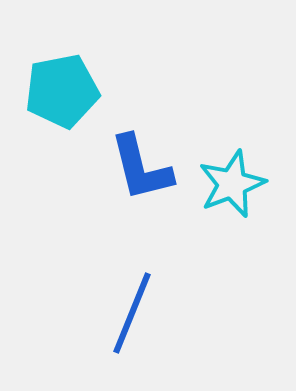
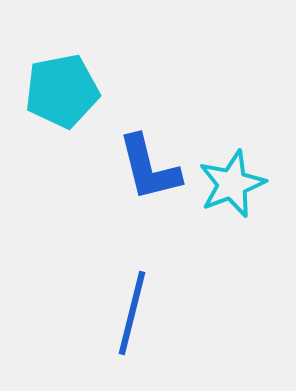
blue L-shape: moved 8 px right
blue line: rotated 8 degrees counterclockwise
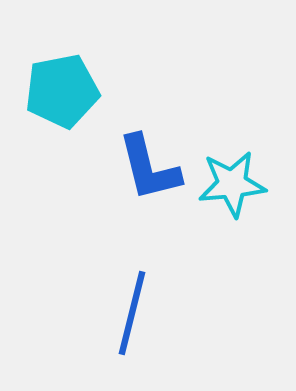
cyan star: rotated 16 degrees clockwise
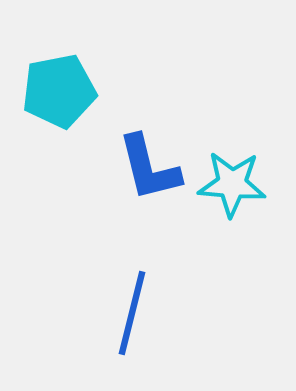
cyan pentagon: moved 3 px left
cyan star: rotated 10 degrees clockwise
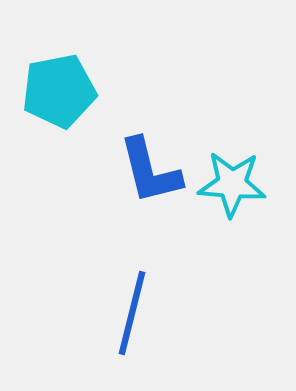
blue L-shape: moved 1 px right, 3 px down
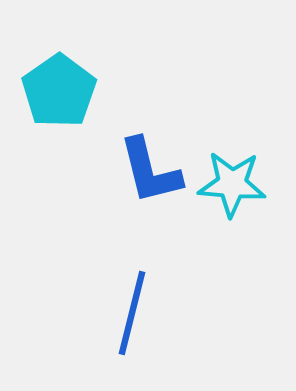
cyan pentagon: rotated 24 degrees counterclockwise
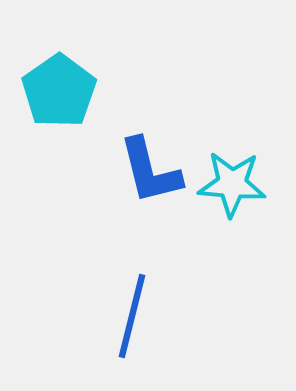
blue line: moved 3 px down
